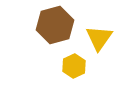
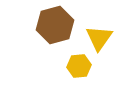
yellow hexagon: moved 5 px right; rotated 20 degrees clockwise
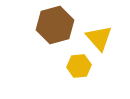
yellow triangle: rotated 16 degrees counterclockwise
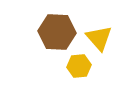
brown hexagon: moved 2 px right, 7 px down; rotated 18 degrees clockwise
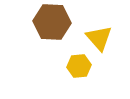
brown hexagon: moved 5 px left, 10 px up
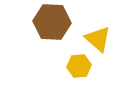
yellow triangle: moved 1 px left, 1 px down; rotated 8 degrees counterclockwise
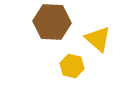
yellow hexagon: moved 7 px left; rotated 20 degrees clockwise
